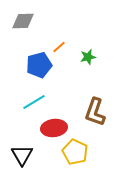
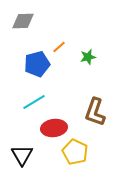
blue pentagon: moved 2 px left, 1 px up
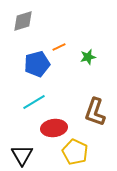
gray diamond: rotated 15 degrees counterclockwise
orange line: rotated 16 degrees clockwise
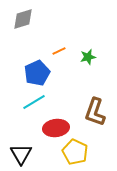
gray diamond: moved 2 px up
orange line: moved 4 px down
blue pentagon: moved 9 px down; rotated 10 degrees counterclockwise
red ellipse: moved 2 px right
black triangle: moved 1 px left, 1 px up
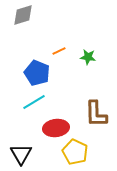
gray diamond: moved 4 px up
green star: rotated 21 degrees clockwise
blue pentagon: rotated 25 degrees counterclockwise
brown L-shape: moved 1 px right, 2 px down; rotated 20 degrees counterclockwise
